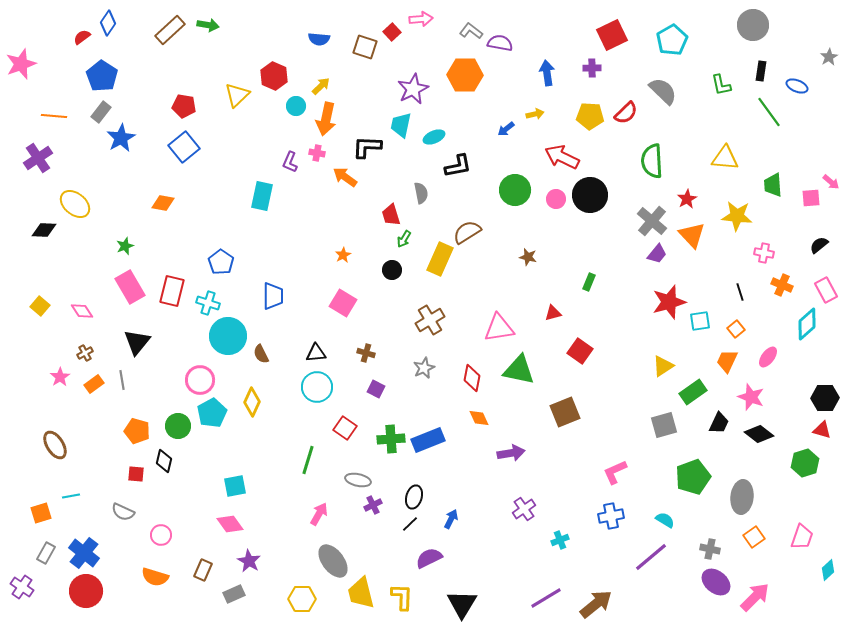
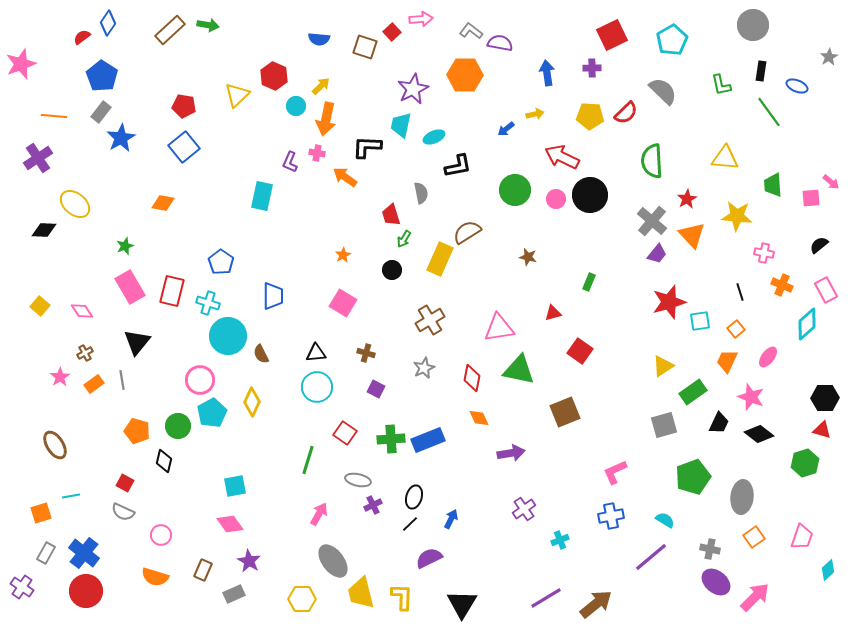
red square at (345, 428): moved 5 px down
red square at (136, 474): moved 11 px left, 9 px down; rotated 24 degrees clockwise
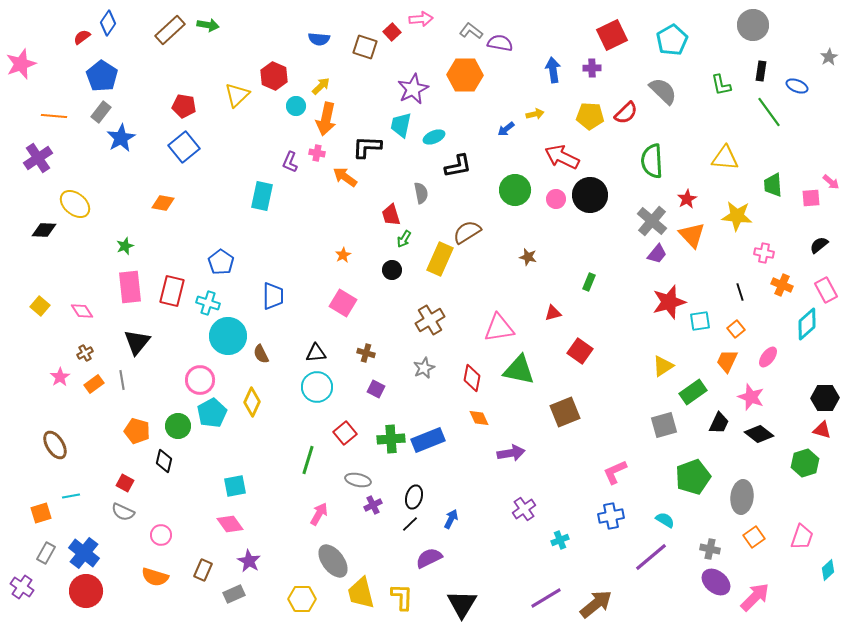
blue arrow at (547, 73): moved 6 px right, 3 px up
pink rectangle at (130, 287): rotated 24 degrees clockwise
red square at (345, 433): rotated 15 degrees clockwise
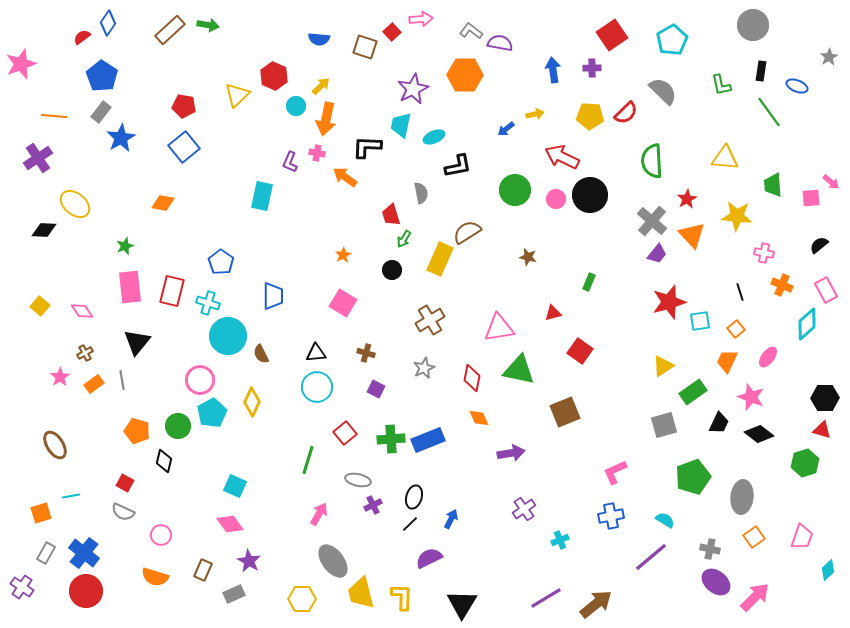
red square at (612, 35): rotated 8 degrees counterclockwise
cyan square at (235, 486): rotated 35 degrees clockwise
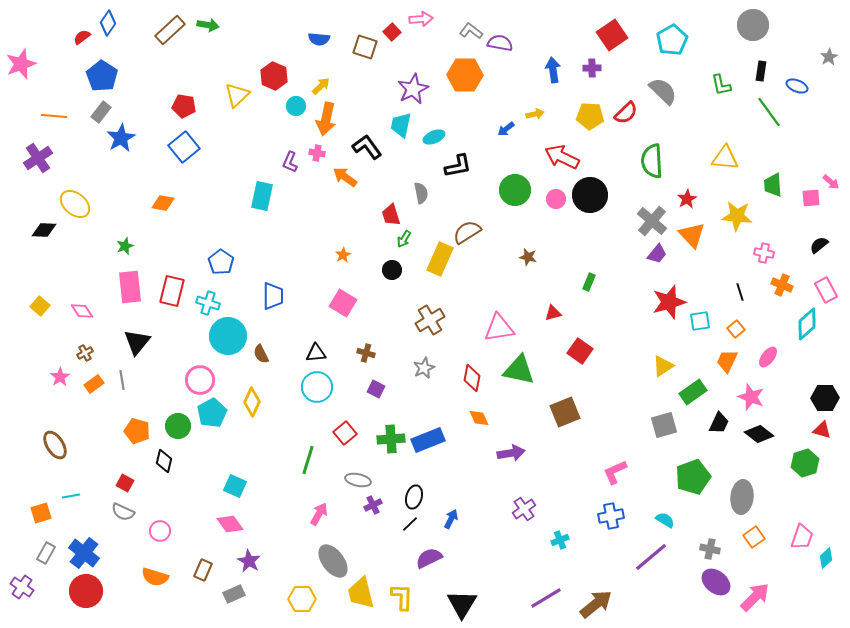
black L-shape at (367, 147): rotated 52 degrees clockwise
pink circle at (161, 535): moved 1 px left, 4 px up
cyan diamond at (828, 570): moved 2 px left, 12 px up
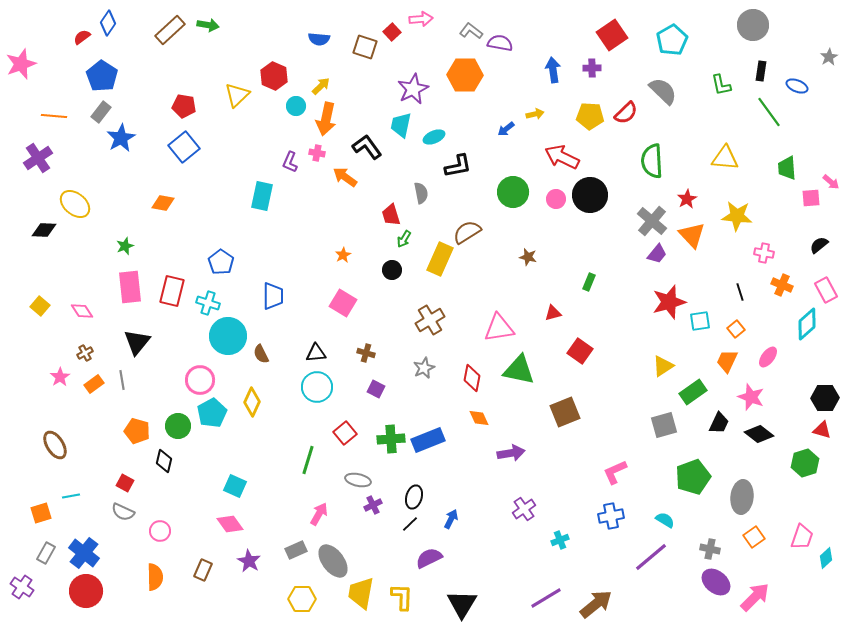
green trapezoid at (773, 185): moved 14 px right, 17 px up
green circle at (515, 190): moved 2 px left, 2 px down
orange semicircle at (155, 577): rotated 108 degrees counterclockwise
yellow trapezoid at (361, 593): rotated 24 degrees clockwise
gray rectangle at (234, 594): moved 62 px right, 44 px up
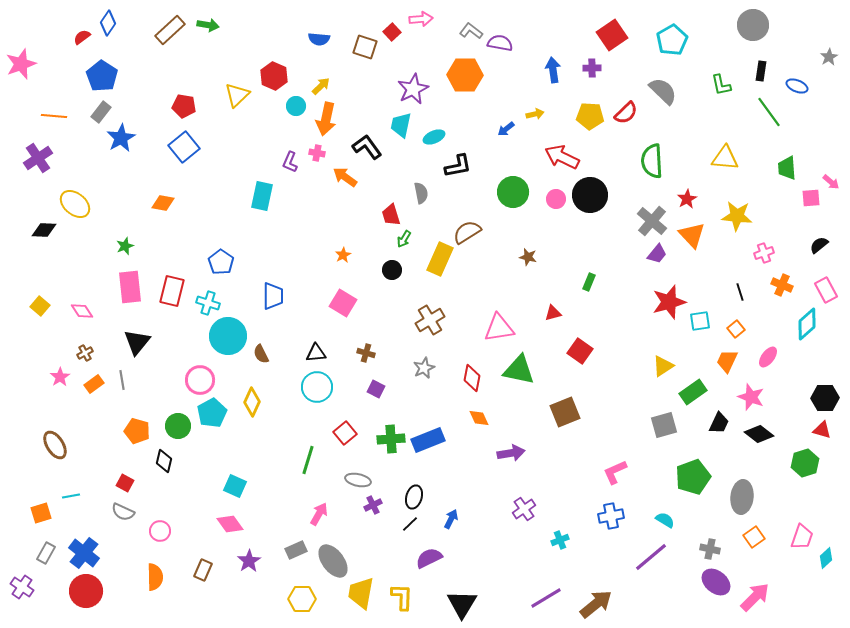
pink cross at (764, 253): rotated 30 degrees counterclockwise
purple star at (249, 561): rotated 10 degrees clockwise
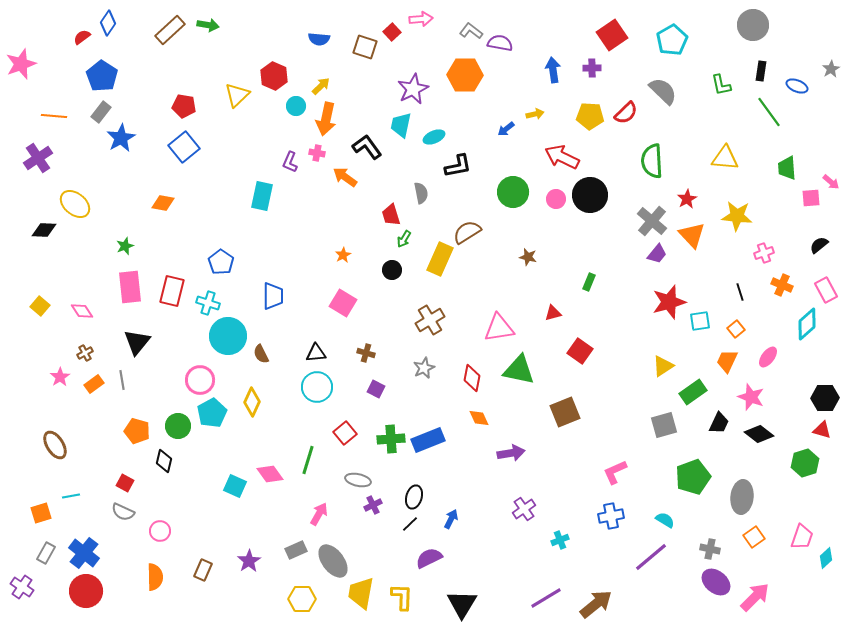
gray star at (829, 57): moved 2 px right, 12 px down
pink diamond at (230, 524): moved 40 px right, 50 px up
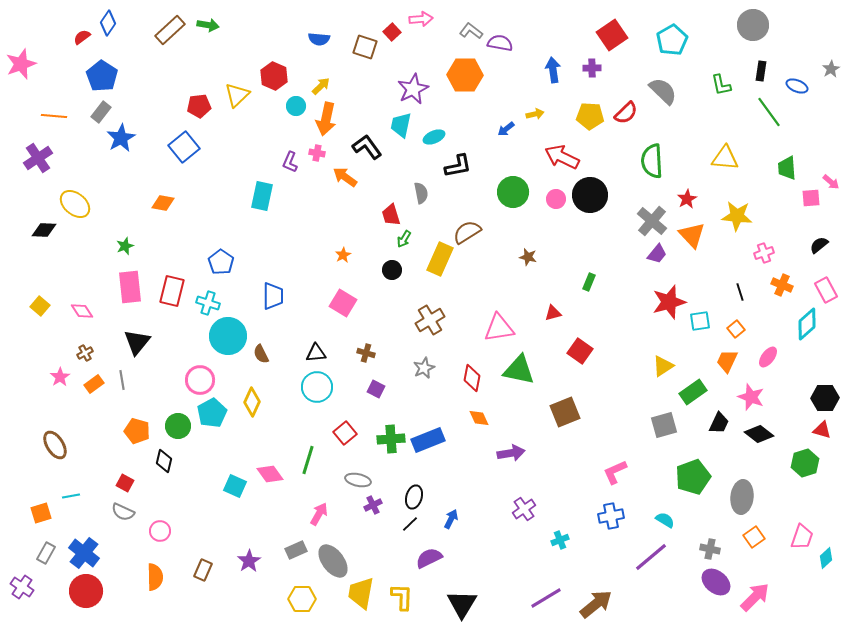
red pentagon at (184, 106): moved 15 px right; rotated 15 degrees counterclockwise
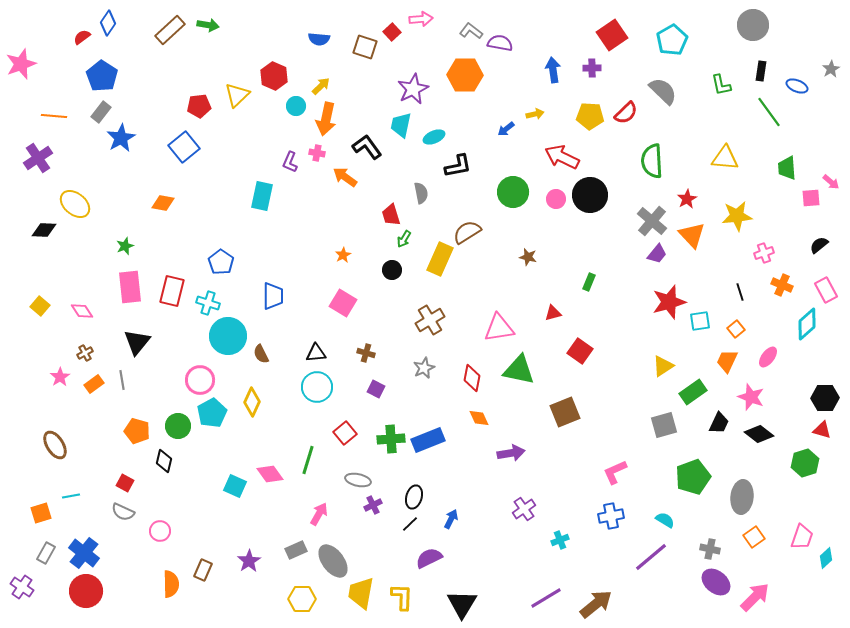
yellow star at (737, 216): rotated 12 degrees counterclockwise
orange semicircle at (155, 577): moved 16 px right, 7 px down
